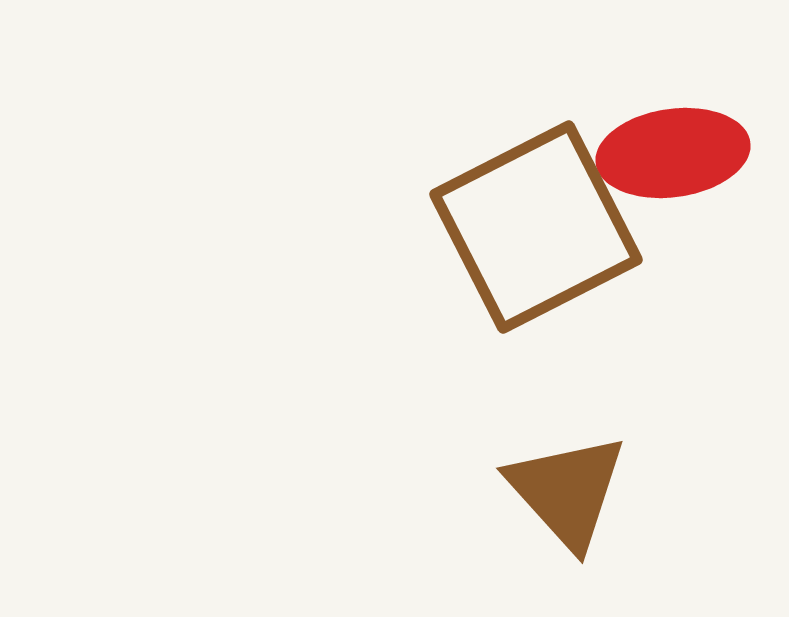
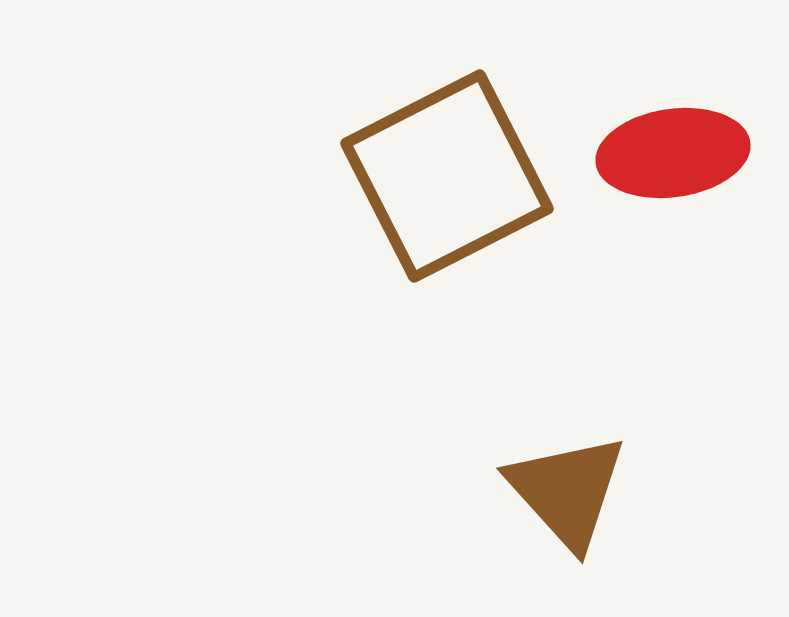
brown square: moved 89 px left, 51 px up
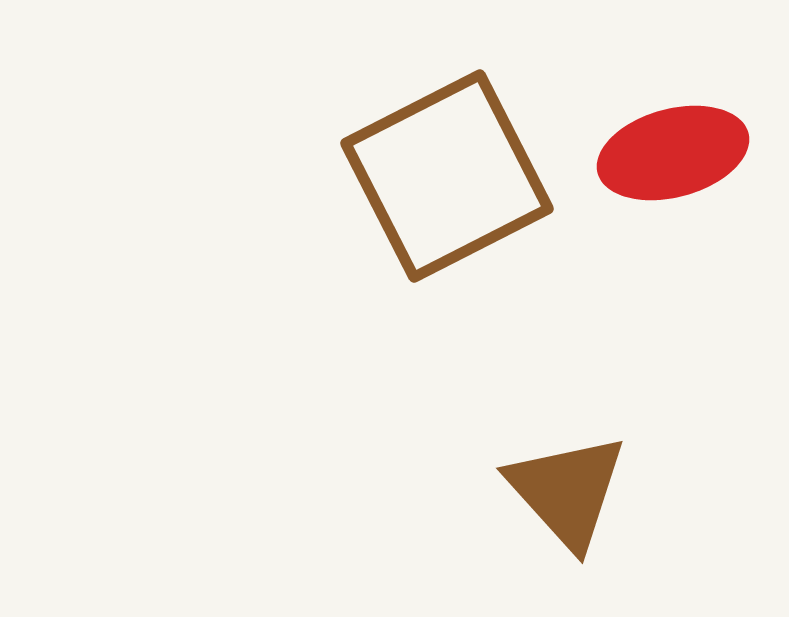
red ellipse: rotated 7 degrees counterclockwise
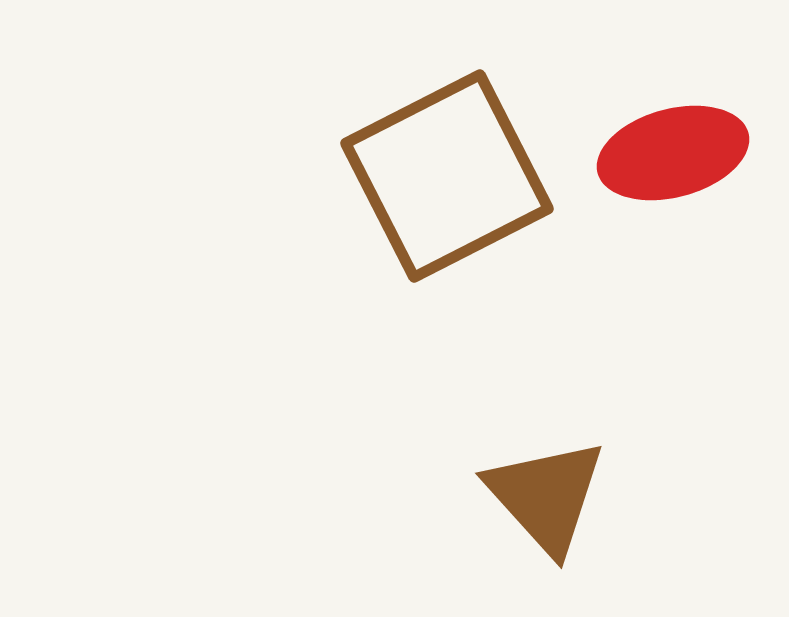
brown triangle: moved 21 px left, 5 px down
